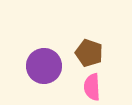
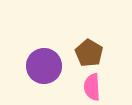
brown pentagon: rotated 12 degrees clockwise
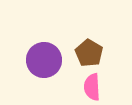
purple circle: moved 6 px up
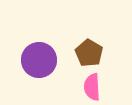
purple circle: moved 5 px left
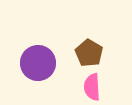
purple circle: moved 1 px left, 3 px down
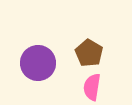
pink semicircle: rotated 12 degrees clockwise
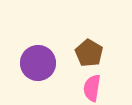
pink semicircle: moved 1 px down
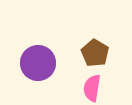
brown pentagon: moved 6 px right
